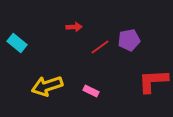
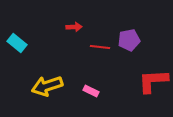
red line: rotated 42 degrees clockwise
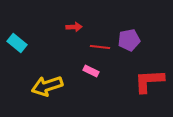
red L-shape: moved 4 px left
pink rectangle: moved 20 px up
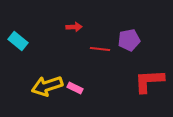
cyan rectangle: moved 1 px right, 2 px up
red line: moved 2 px down
pink rectangle: moved 16 px left, 17 px down
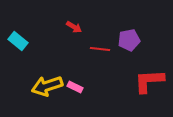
red arrow: rotated 35 degrees clockwise
pink rectangle: moved 1 px up
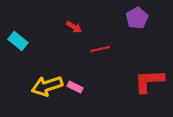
purple pentagon: moved 8 px right, 22 px up; rotated 20 degrees counterclockwise
red line: rotated 18 degrees counterclockwise
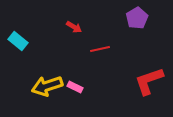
red L-shape: rotated 16 degrees counterclockwise
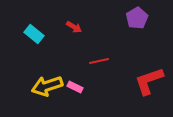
cyan rectangle: moved 16 px right, 7 px up
red line: moved 1 px left, 12 px down
